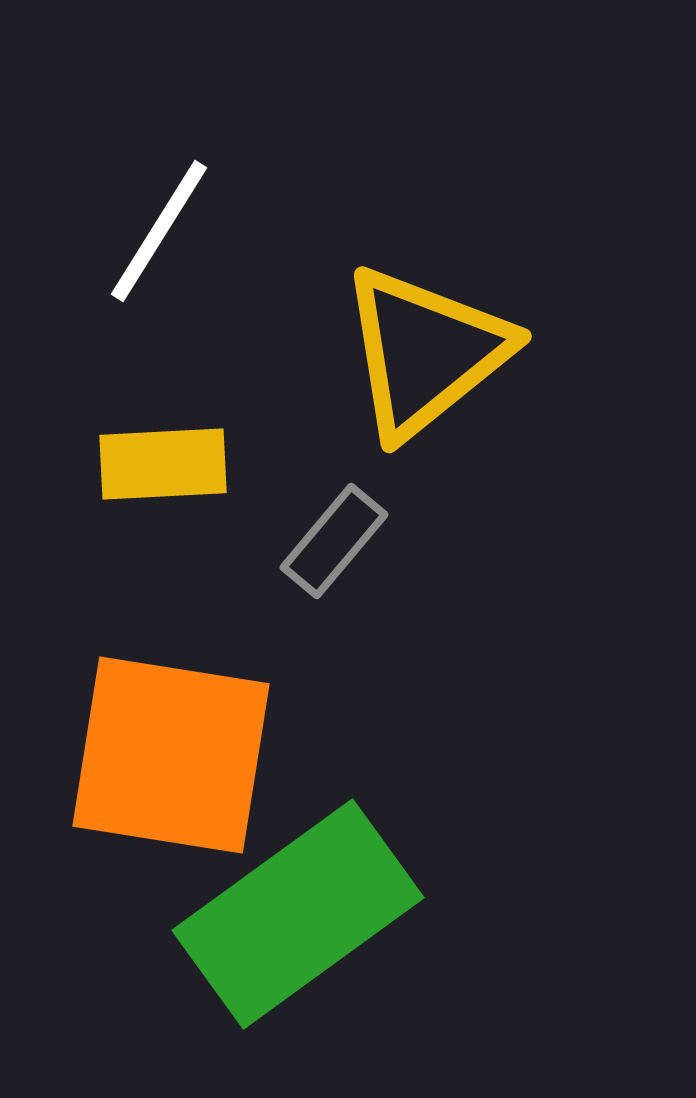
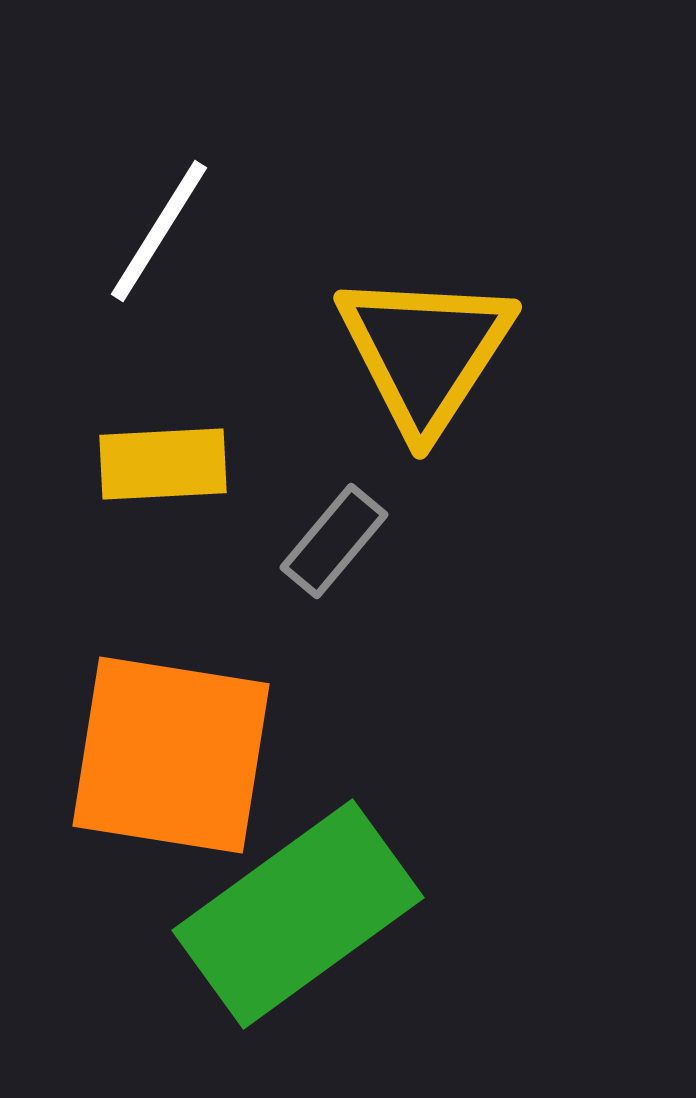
yellow triangle: rotated 18 degrees counterclockwise
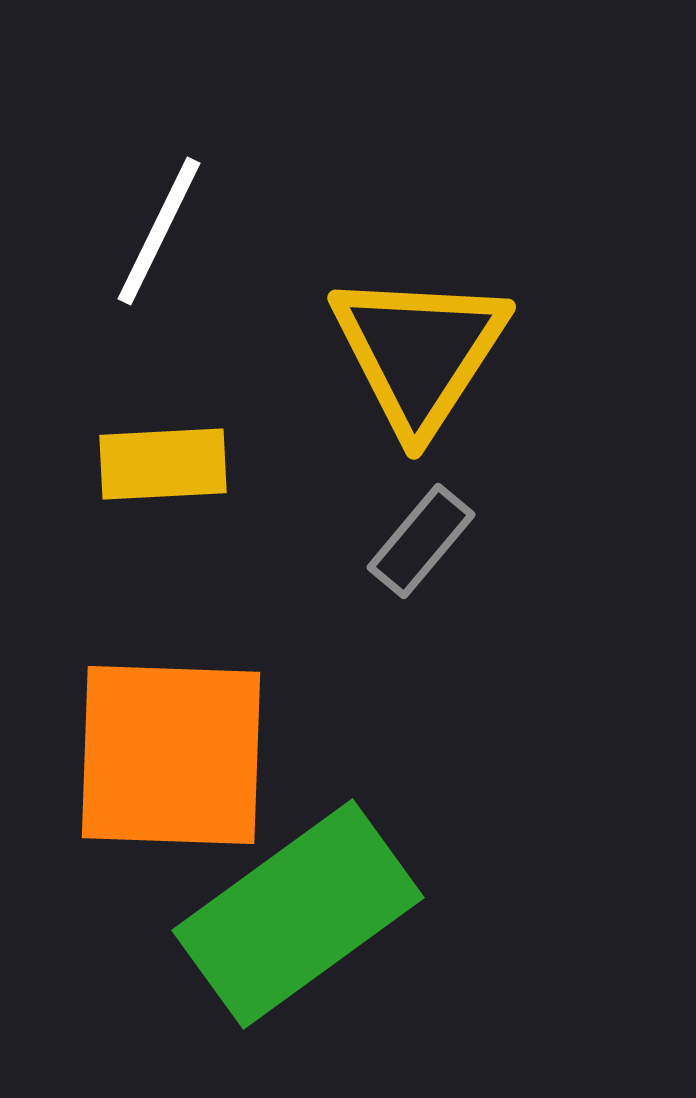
white line: rotated 6 degrees counterclockwise
yellow triangle: moved 6 px left
gray rectangle: moved 87 px right
orange square: rotated 7 degrees counterclockwise
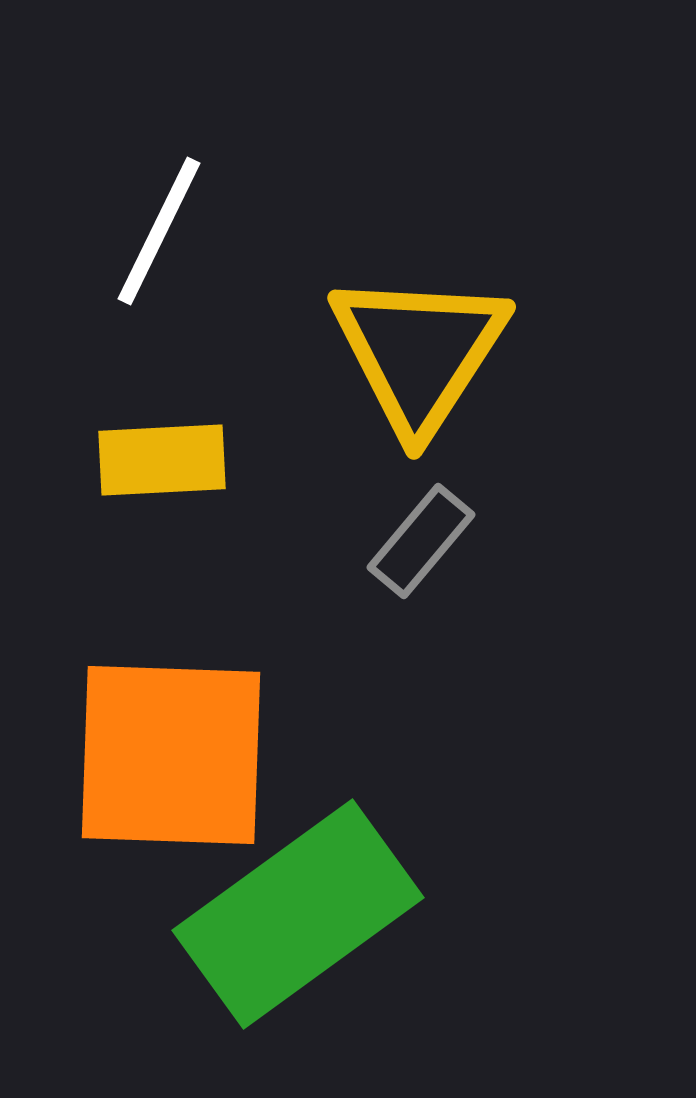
yellow rectangle: moved 1 px left, 4 px up
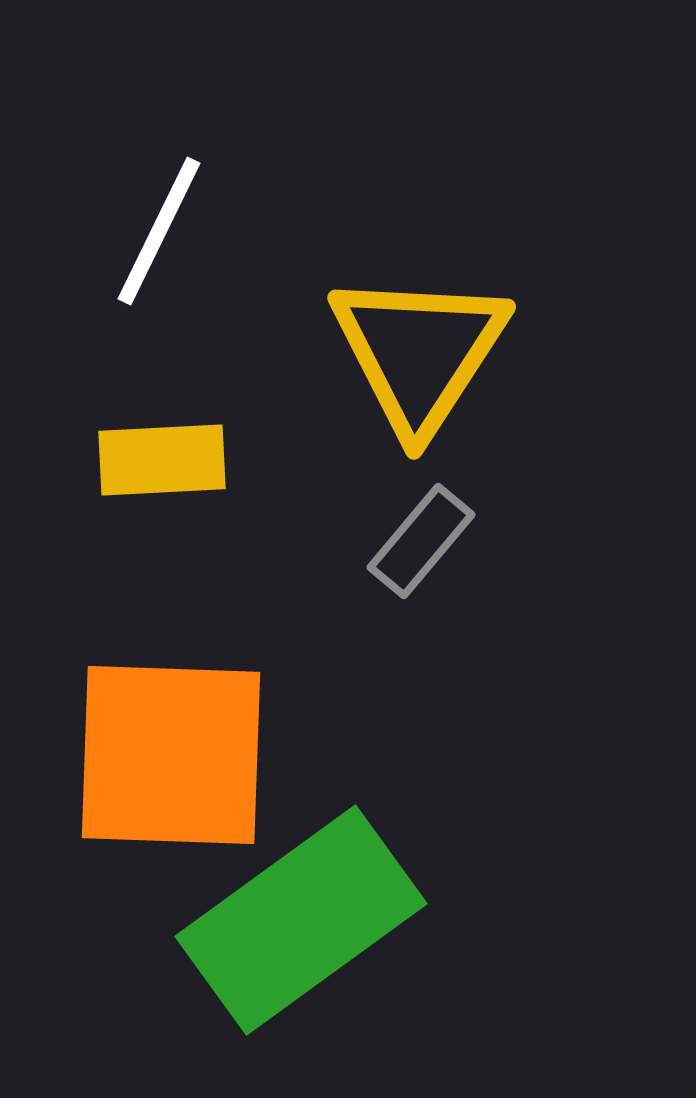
green rectangle: moved 3 px right, 6 px down
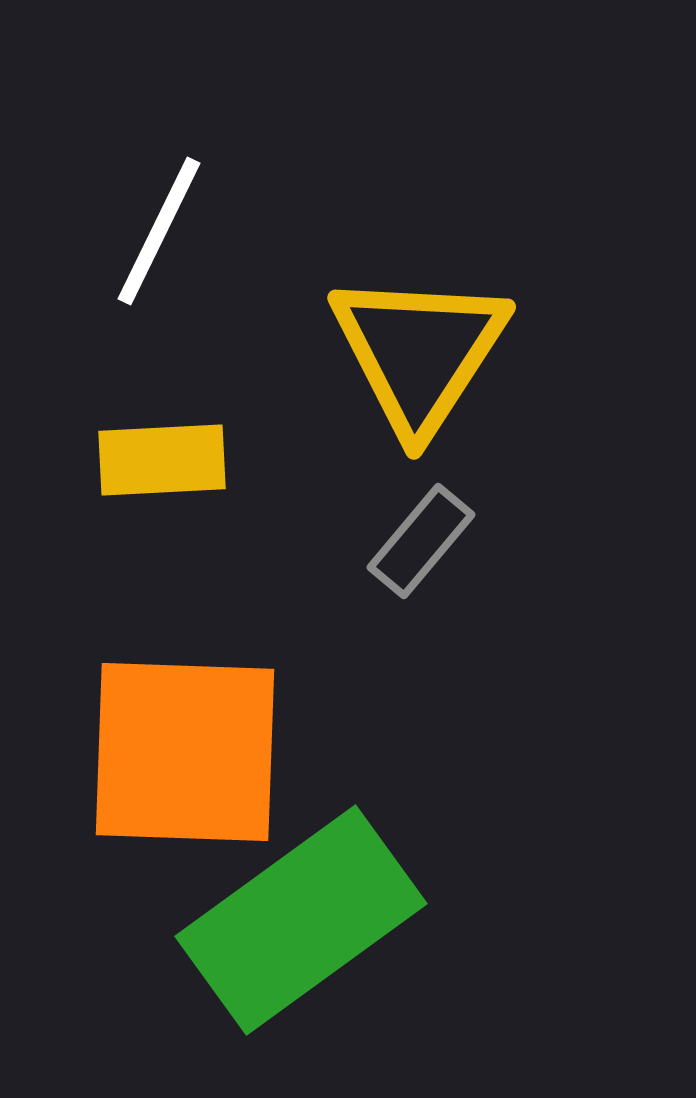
orange square: moved 14 px right, 3 px up
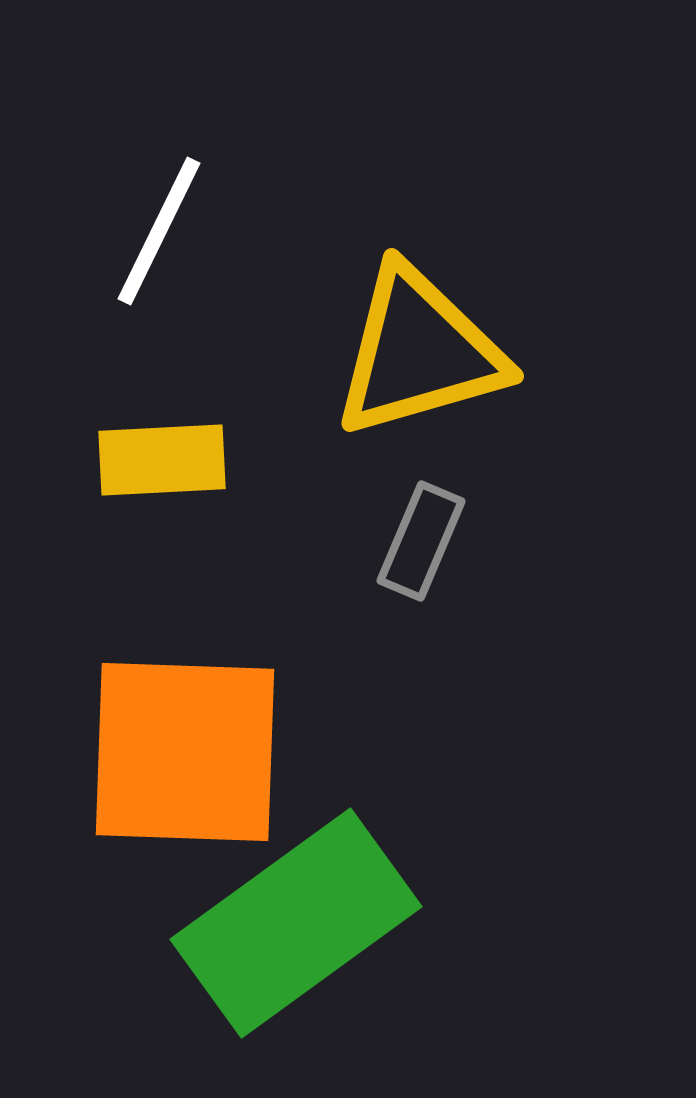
yellow triangle: rotated 41 degrees clockwise
gray rectangle: rotated 17 degrees counterclockwise
green rectangle: moved 5 px left, 3 px down
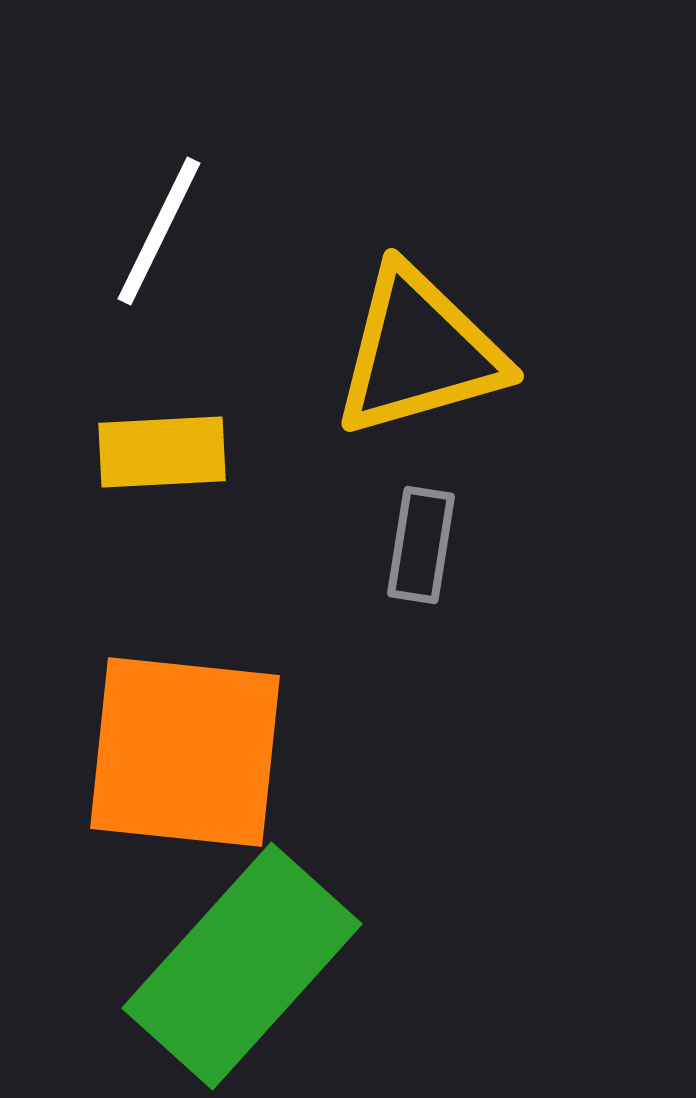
yellow rectangle: moved 8 px up
gray rectangle: moved 4 px down; rotated 14 degrees counterclockwise
orange square: rotated 4 degrees clockwise
green rectangle: moved 54 px left, 43 px down; rotated 12 degrees counterclockwise
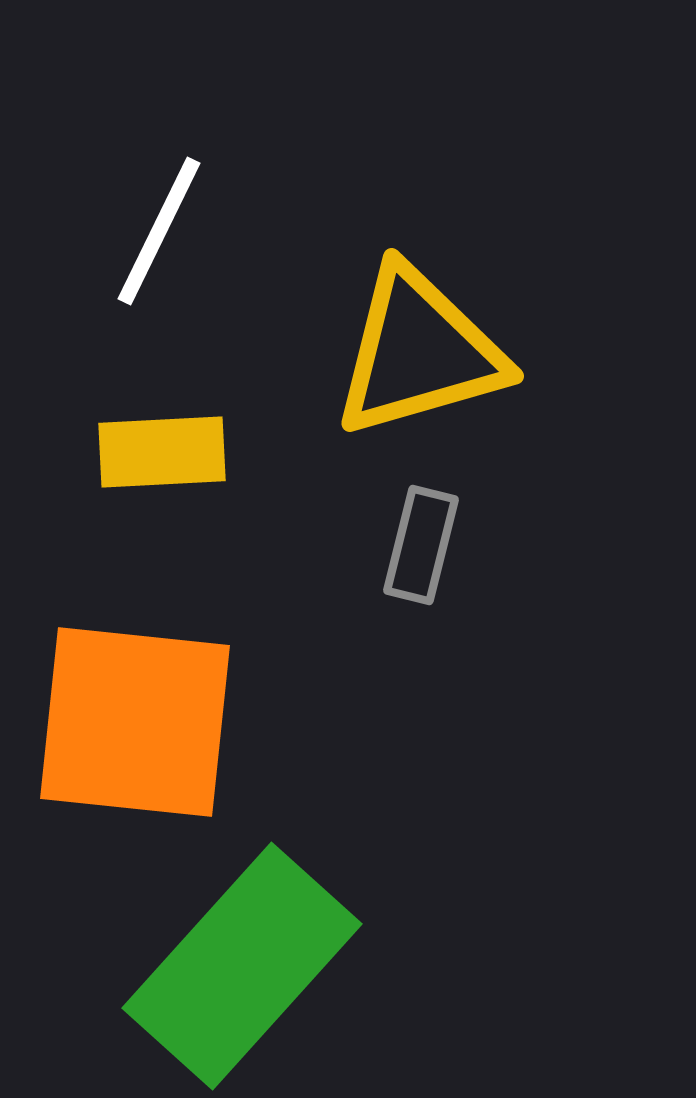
gray rectangle: rotated 5 degrees clockwise
orange square: moved 50 px left, 30 px up
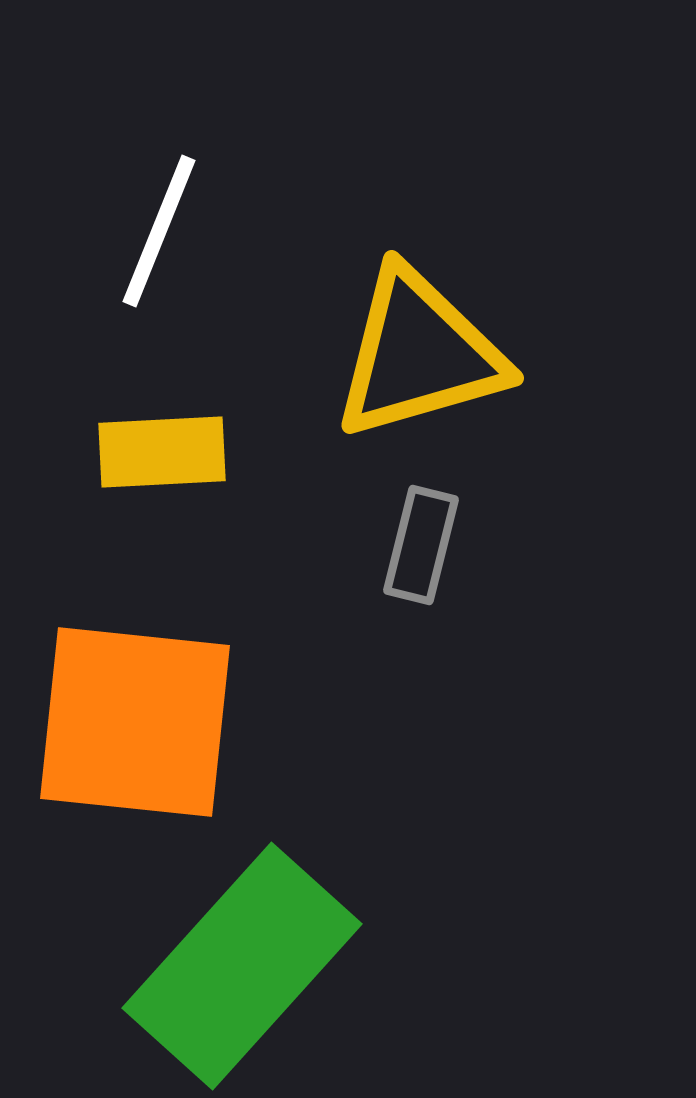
white line: rotated 4 degrees counterclockwise
yellow triangle: moved 2 px down
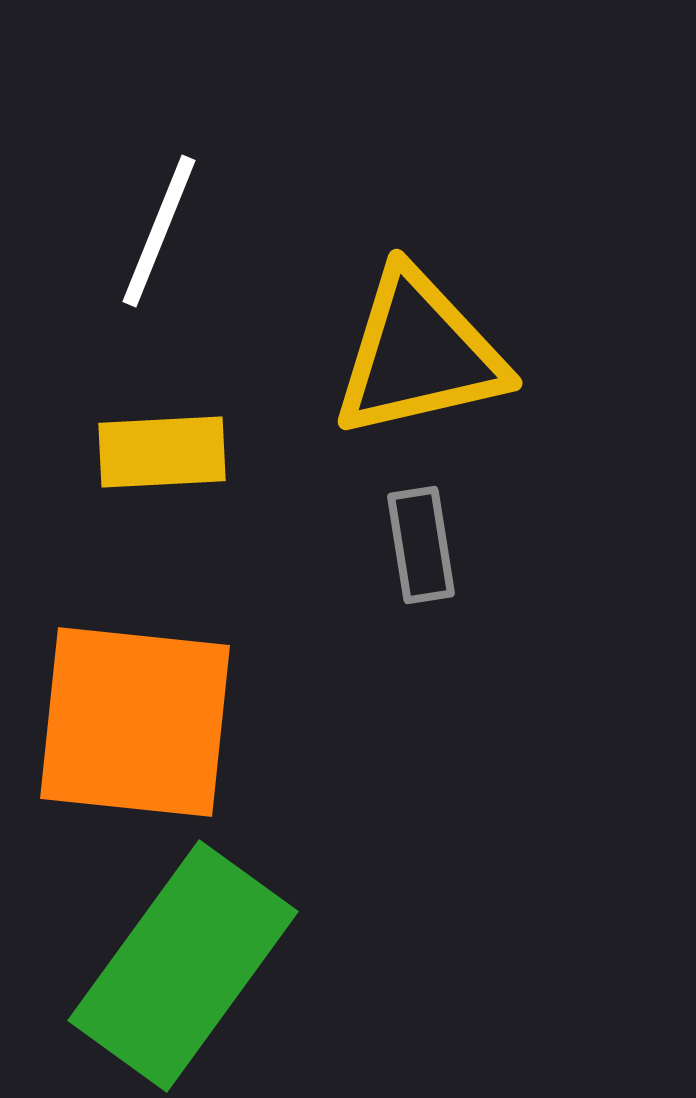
yellow triangle: rotated 3 degrees clockwise
gray rectangle: rotated 23 degrees counterclockwise
green rectangle: moved 59 px left; rotated 6 degrees counterclockwise
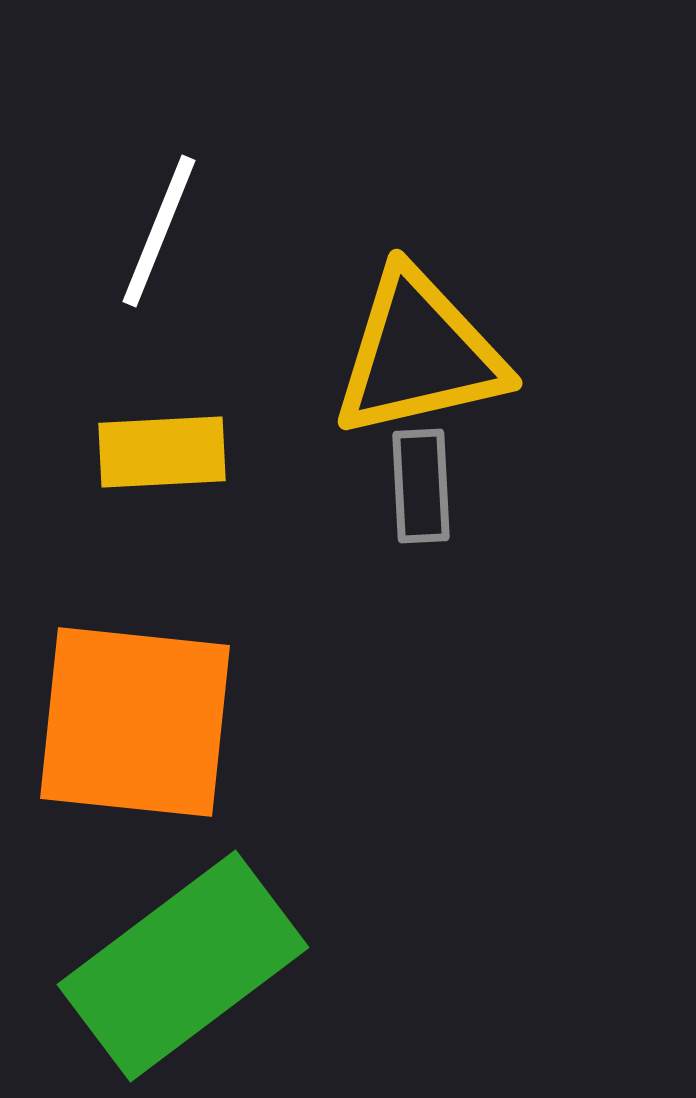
gray rectangle: moved 59 px up; rotated 6 degrees clockwise
green rectangle: rotated 17 degrees clockwise
